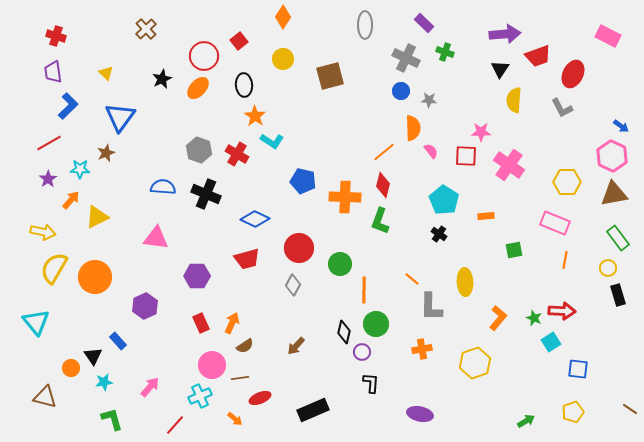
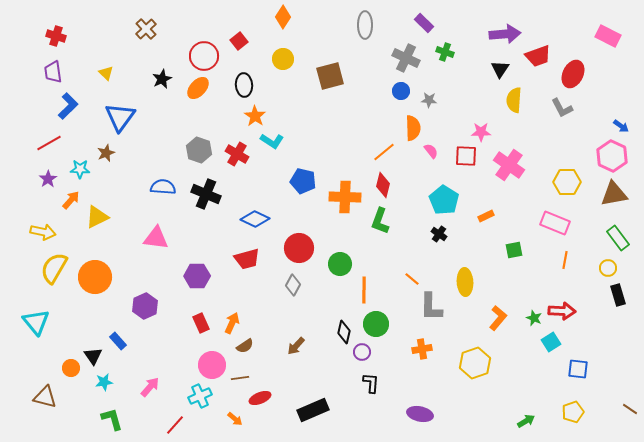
orange rectangle at (486, 216): rotated 21 degrees counterclockwise
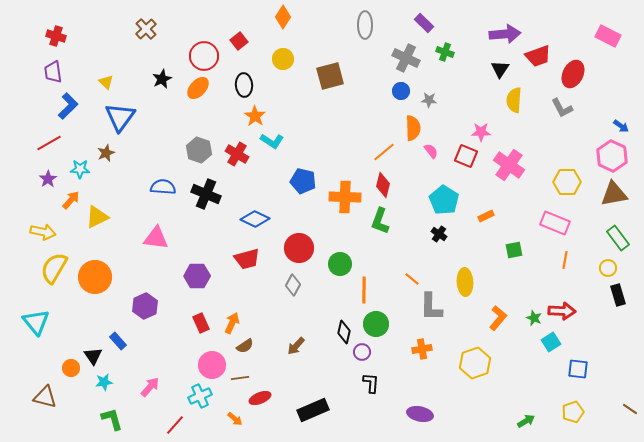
yellow triangle at (106, 73): moved 9 px down
red square at (466, 156): rotated 20 degrees clockwise
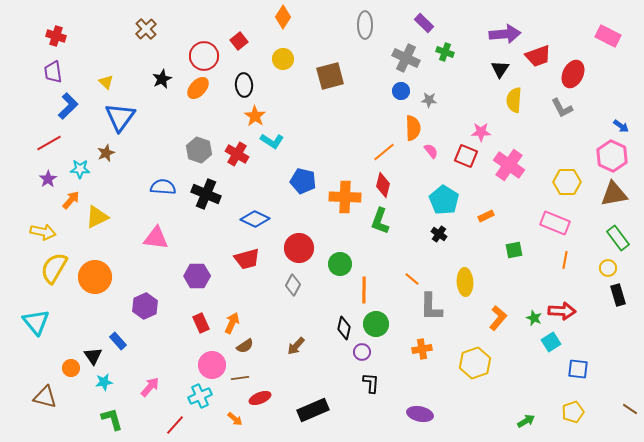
black diamond at (344, 332): moved 4 px up
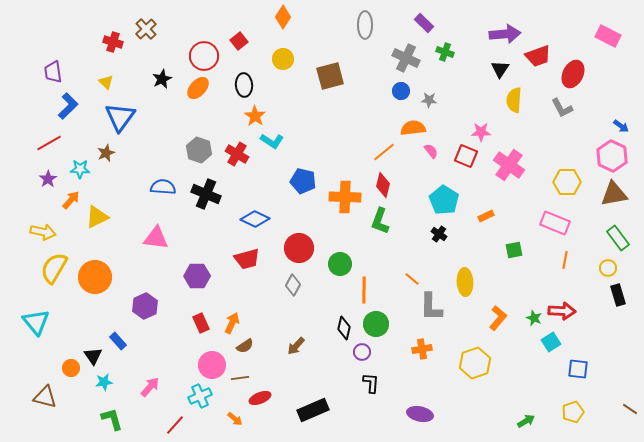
red cross at (56, 36): moved 57 px right, 6 px down
orange semicircle at (413, 128): rotated 95 degrees counterclockwise
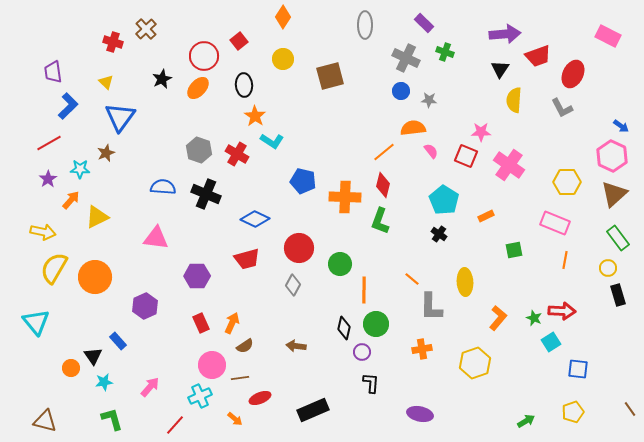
brown triangle at (614, 194): rotated 32 degrees counterclockwise
brown arrow at (296, 346): rotated 54 degrees clockwise
brown triangle at (45, 397): moved 24 px down
brown line at (630, 409): rotated 21 degrees clockwise
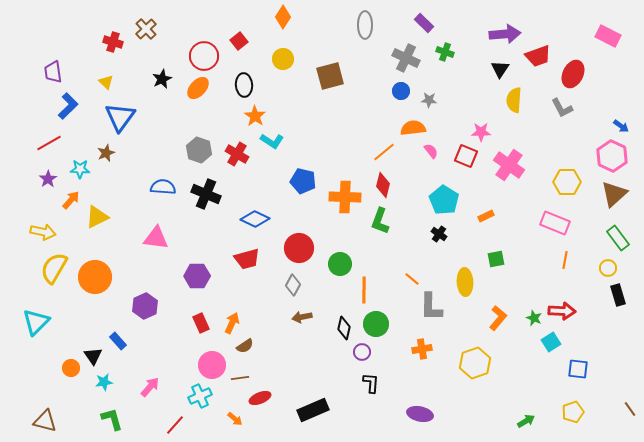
green square at (514, 250): moved 18 px left, 9 px down
cyan triangle at (36, 322): rotated 24 degrees clockwise
brown arrow at (296, 346): moved 6 px right, 29 px up; rotated 18 degrees counterclockwise
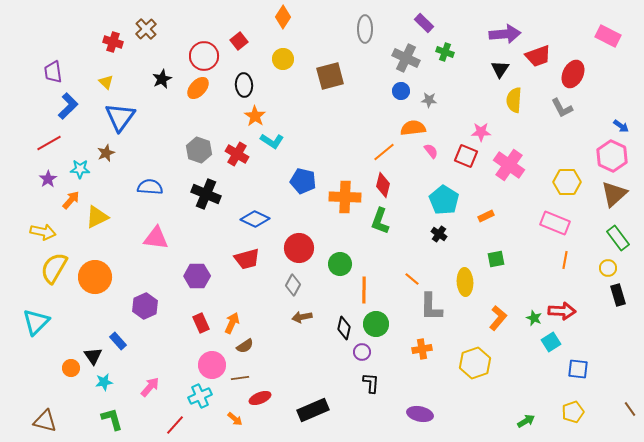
gray ellipse at (365, 25): moved 4 px down
blue semicircle at (163, 187): moved 13 px left
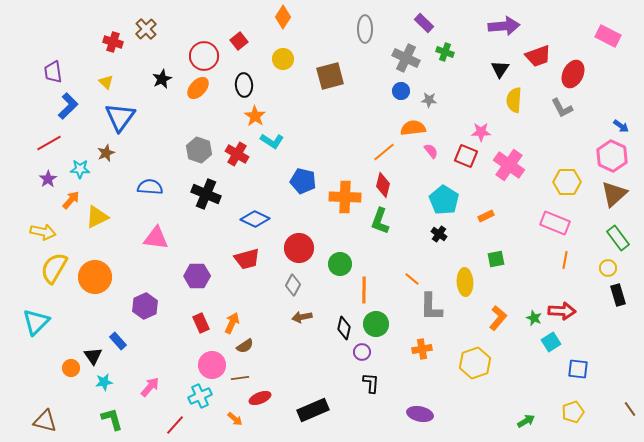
purple arrow at (505, 34): moved 1 px left, 8 px up
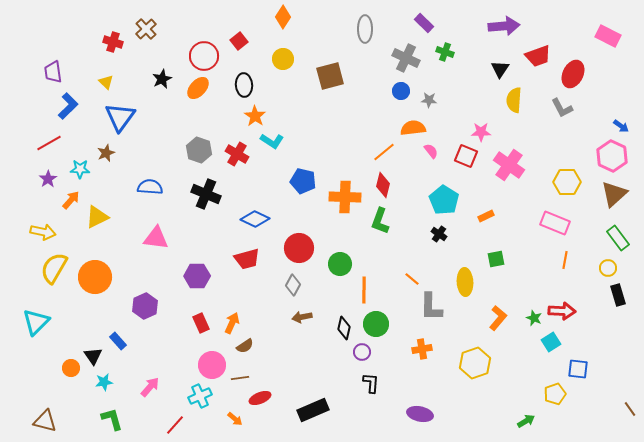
yellow pentagon at (573, 412): moved 18 px left, 18 px up
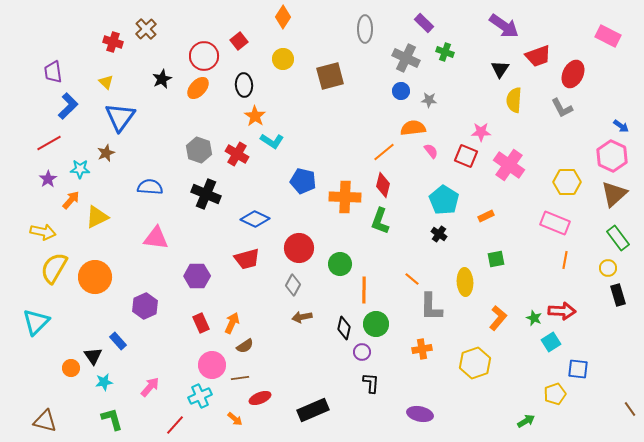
purple arrow at (504, 26): rotated 40 degrees clockwise
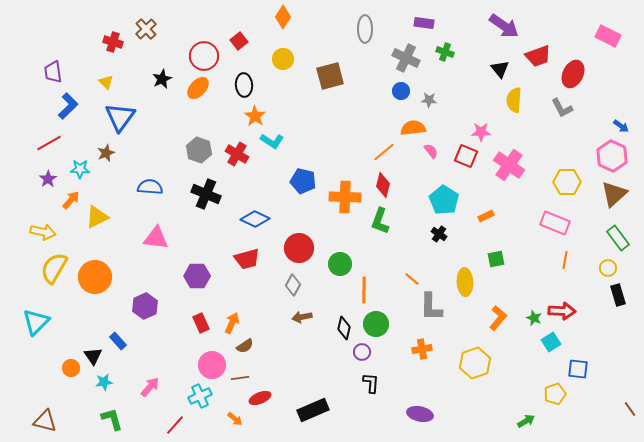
purple rectangle at (424, 23): rotated 36 degrees counterclockwise
black triangle at (500, 69): rotated 12 degrees counterclockwise
